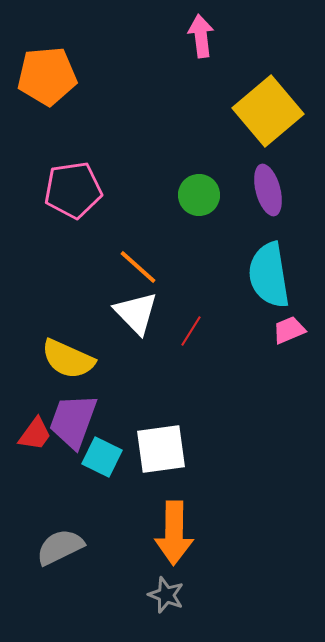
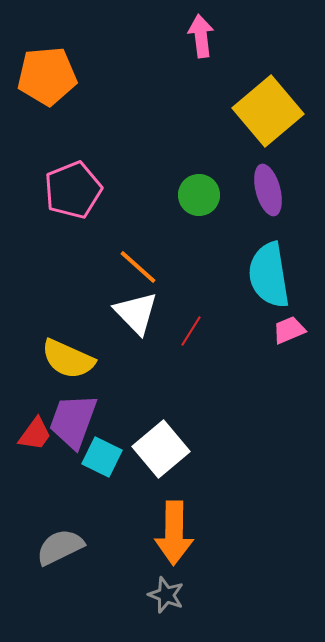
pink pentagon: rotated 14 degrees counterclockwise
white square: rotated 32 degrees counterclockwise
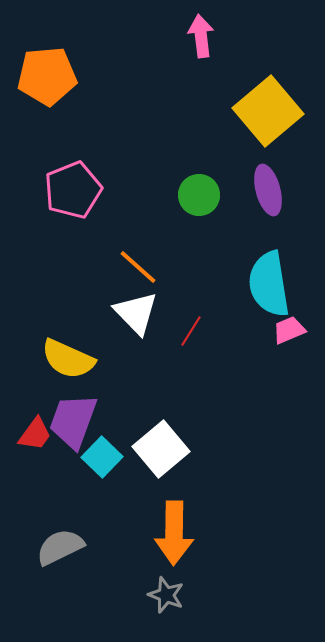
cyan semicircle: moved 9 px down
cyan square: rotated 18 degrees clockwise
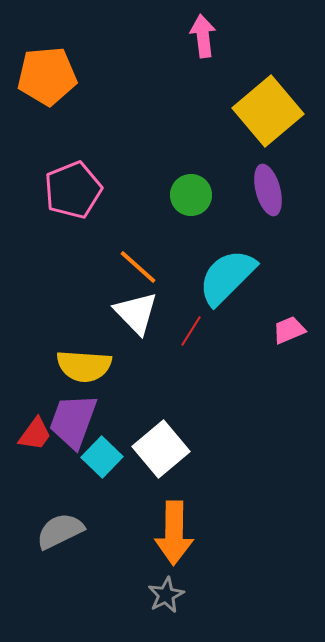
pink arrow: moved 2 px right
green circle: moved 8 px left
cyan semicircle: moved 42 px left, 7 px up; rotated 54 degrees clockwise
yellow semicircle: moved 16 px right, 7 px down; rotated 20 degrees counterclockwise
gray semicircle: moved 16 px up
gray star: rotated 24 degrees clockwise
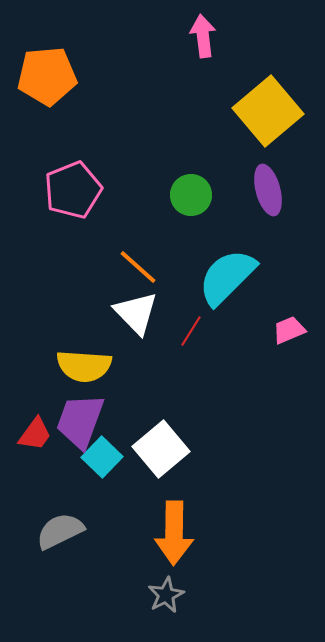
purple trapezoid: moved 7 px right
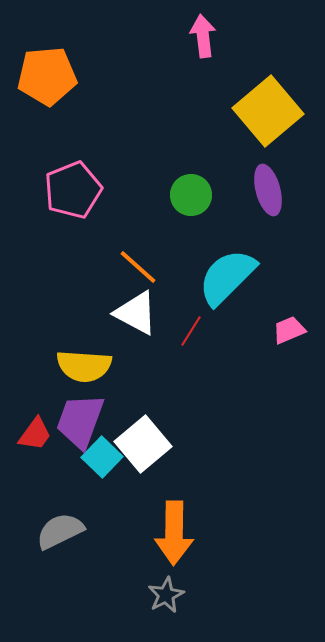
white triangle: rotated 18 degrees counterclockwise
white square: moved 18 px left, 5 px up
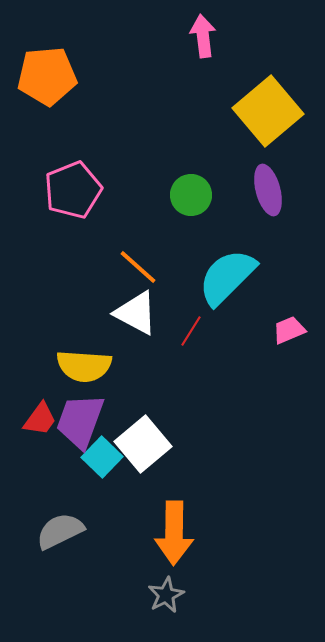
red trapezoid: moved 5 px right, 15 px up
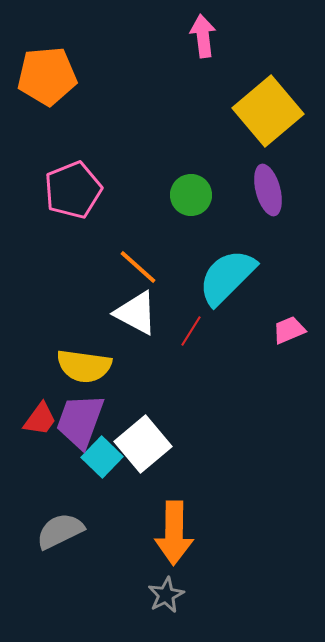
yellow semicircle: rotated 4 degrees clockwise
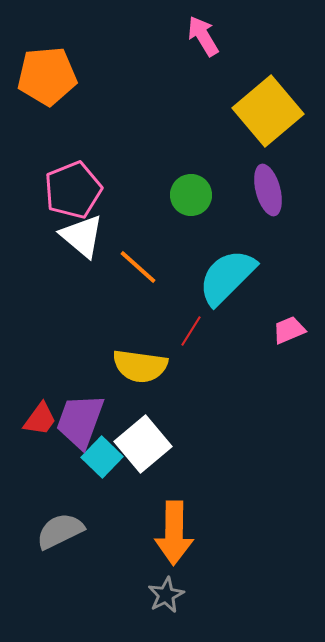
pink arrow: rotated 24 degrees counterclockwise
white triangle: moved 54 px left, 77 px up; rotated 12 degrees clockwise
yellow semicircle: moved 56 px right
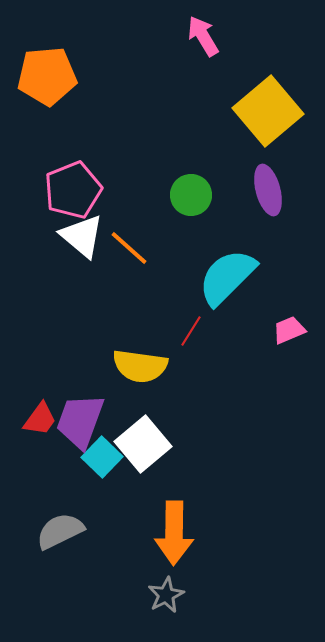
orange line: moved 9 px left, 19 px up
